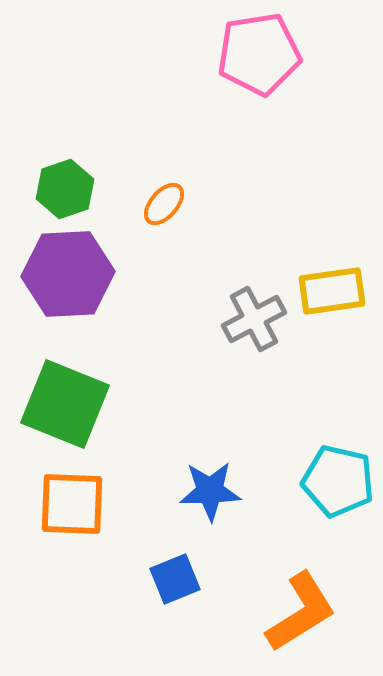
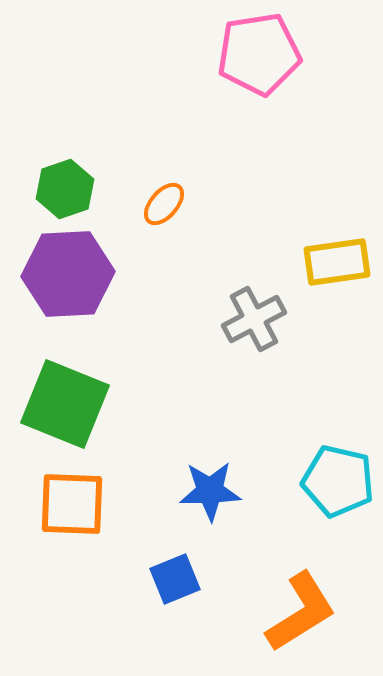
yellow rectangle: moved 5 px right, 29 px up
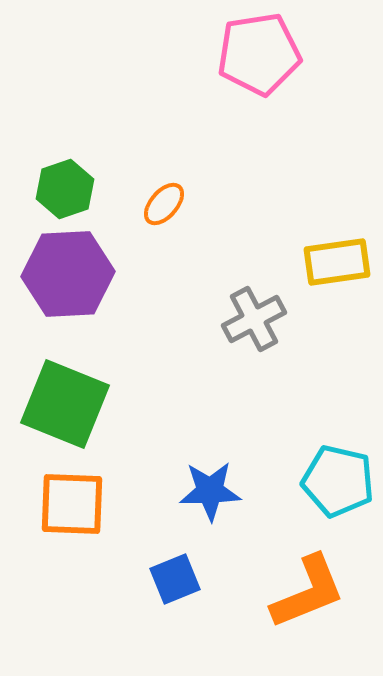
orange L-shape: moved 7 px right, 20 px up; rotated 10 degrees clockwise
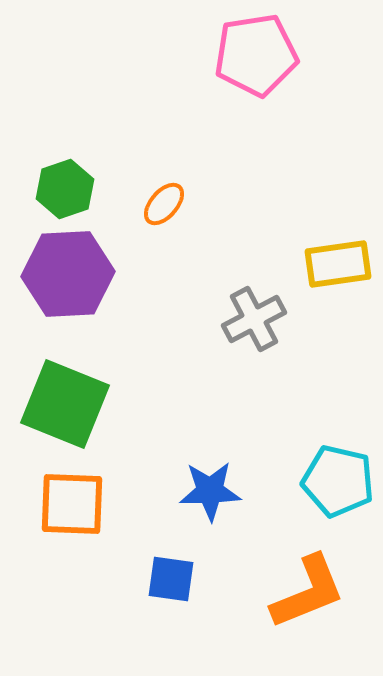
pink pentagon: moved 3 px left, 1 px down
yellow rectangle: moved 1 px right, 2 px down
blue square: moved 4 px left; rotated 30 degrees clockwise
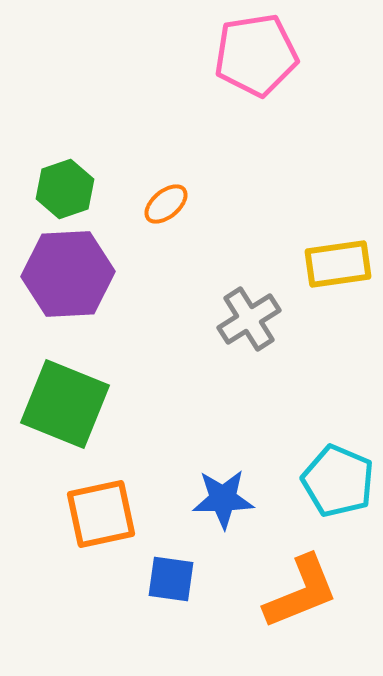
orange ellipse: moved 2 px right; rotated 9 degrees clockwise
gray cross: moved 5 px left; rotated 4 degrees counterclockwise
cyan pentagon: rotated 10 degrees clockwise
blue star: moved 13 px right, 8 px down
orange square: moved 29 px right, 10 px down; rotated 14 degrees counterclockwise
orange L-shape: moved 7 px left
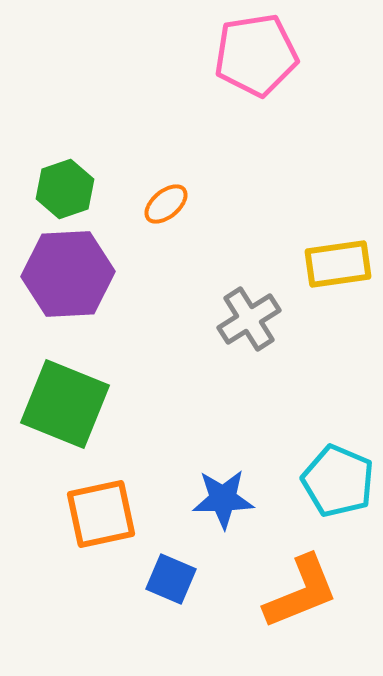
blue square: rotated 15 degrees clockwise
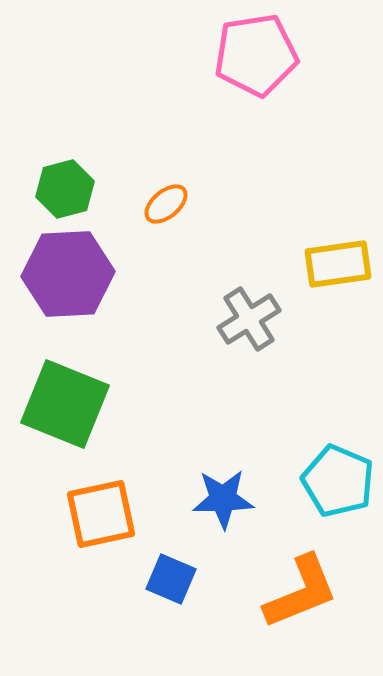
green hexagon: rotated 4 degrees clockwise
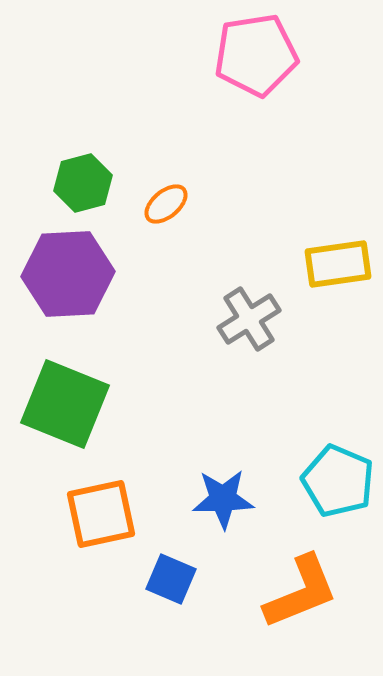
green hexagon: moved 18 px right, 6 px up
